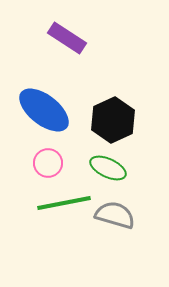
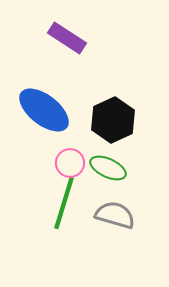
pink circle: moved 22 px right
green line: rotated 62 degrees counterclockwise
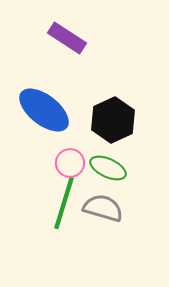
gray semicircle: moved 12 px left, 7 px up
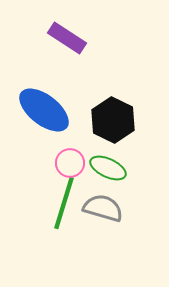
black hexagon: rotated 9 degrees counterclockwise
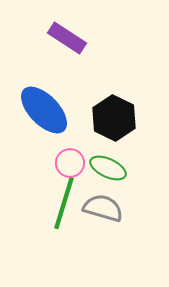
blue ellipse: rotated 8 degrees clockwise
black hexagon: moved 1 px right, 2 px up
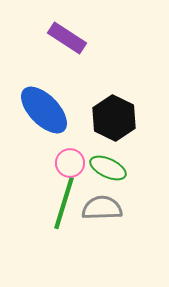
gray semicircle: moved 1 px left; rotated 18 degrees counterclockwise
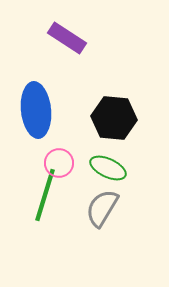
blue ellipse: moved 8 px left; rotated 38 degrees clockwise
black hexagon: rotated 21 degrees counterclockwise
pink circle: moved 11 px left
green line: moved 19 px left, 8 px up
gray semicircle: rotated 57 degrees counterclockwise
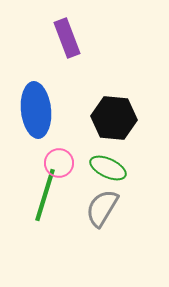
purple rectangle: rotated 36 degrees clockwise
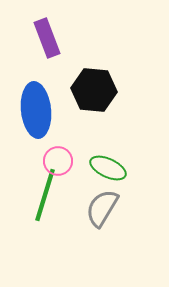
purple rectangle: moved 20 px left
black hexagon: moved 20 px left, 28 px up
pink circle: moved 1 px left, 2 px up
